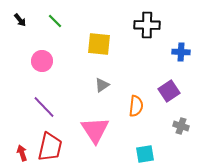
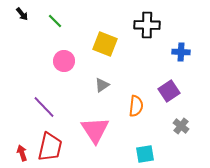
black arrow: moved 2 px right, 6 px up
yellow square: moved 6 px right; rotated 15 degrees clockwise
pink circle: moved 22 px right
gray cross: rotated 21 degrees clockwise
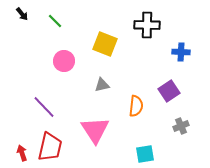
gray triangle: rotated 21 degrees clockwise
gray cross: rotated 28 degrees clockwise
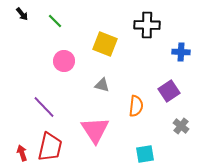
gray triangle: rotated 28 degrees clockwise
gray cross: rotated 28 degrees counterclockwise
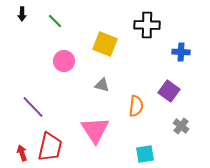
black arrow: rotated 40 degrees clockwise
purple square: rotated 20 degrees counterclockwise
purple line: moved 11 px left
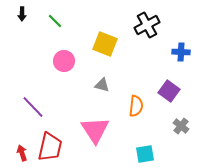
black cross: rotated 30 degrees counterclockwise
